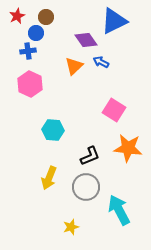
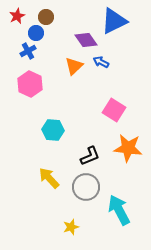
blue cross: rotated 21 degrees counterclockwise
yellow arrow: rotated 115 degrees clockwise
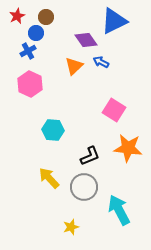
gray circle: moved 2 px left
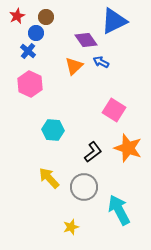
blue cross: rotated 21 degrees counterclockwise
orange star: rotated 12 degrees clockwise
black L-shape: moved 3 px right, 4 px up; rotated 15 degrees counterclockwise
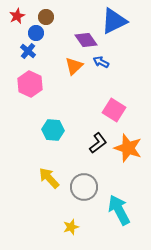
black L-shape: moved 5 px right, 9 px up
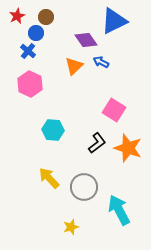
black L-shape: moved 1 px left
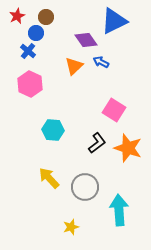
gray circle: moved 1 px right
cyan arrow: rotated 24 degrees clockwise
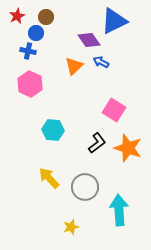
purple diamond: moved 3 px right
blue cross: rotated 28 degrees counterclockwise
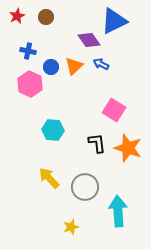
blue circle: moved 15 px right, 34 px down
blue arrow: moved 2 px down
black L-shape: rotated 60 degrees counterclockwise
cyan arrow: moved 1 px left, 1 px down
